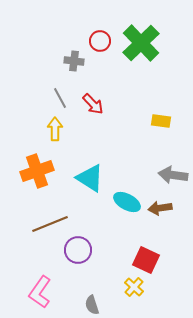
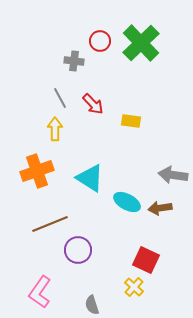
yellow rectangle: moved 30 px left
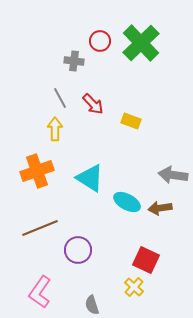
yellow rectangle: rotated 12 degrees clockwise
brown line: moved 10 px left, 4 px down
